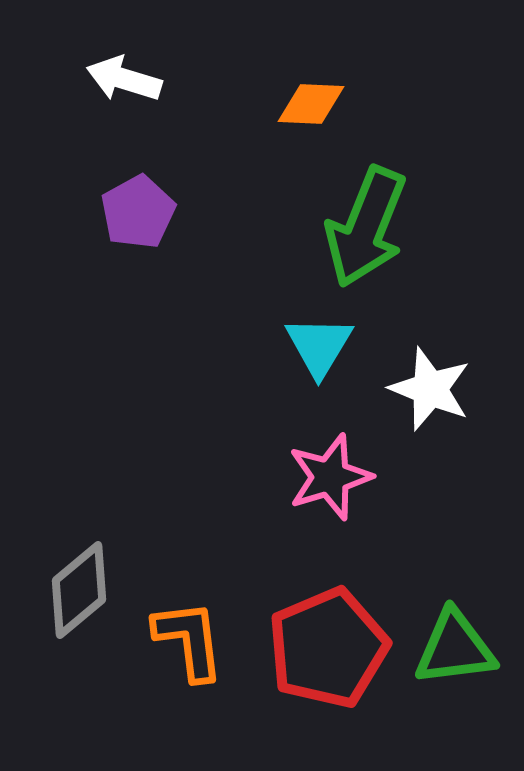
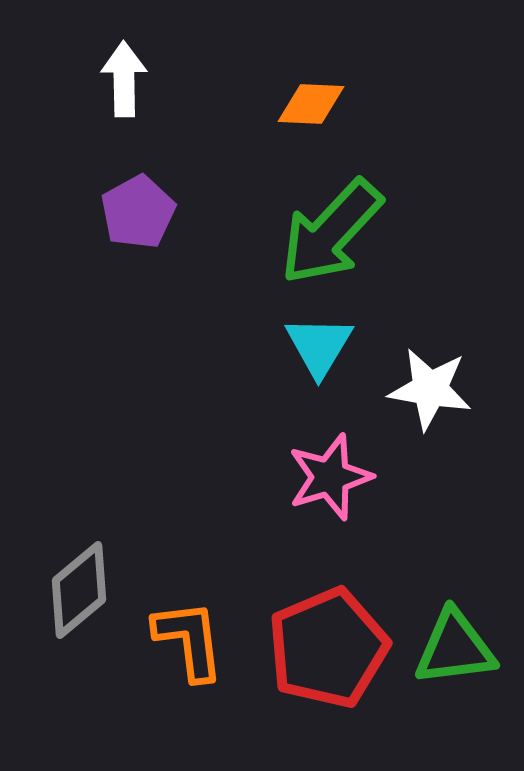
white arrow: rotated 72 degrees clockwise
green arrow: moved 35 px left, 5 px down; rotated 21 degrees clockwise
white star: rotated 12 degrees counterclockwise
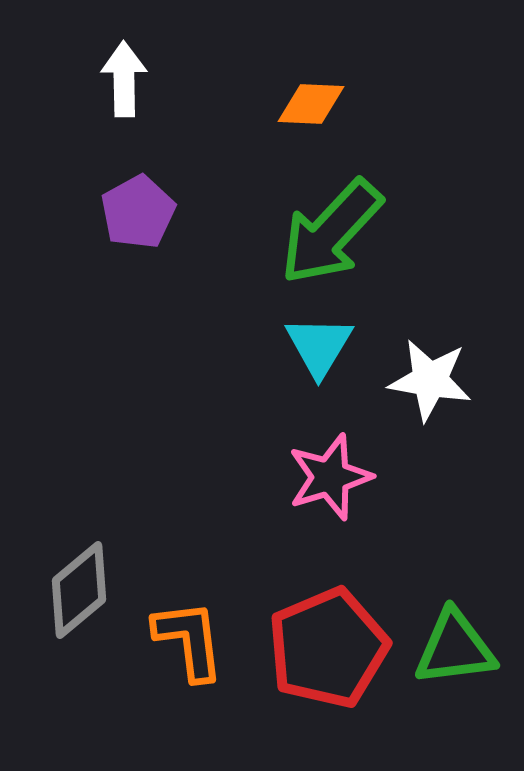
white star: moved 9 px up
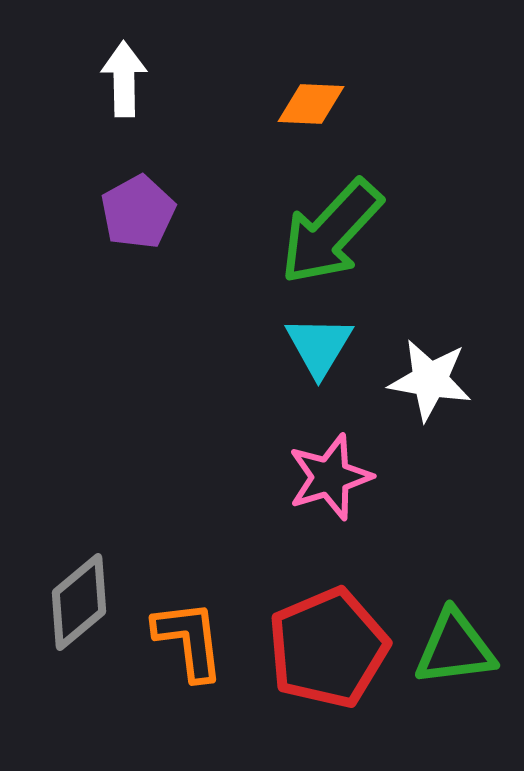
gray diamond: moved 12 px down
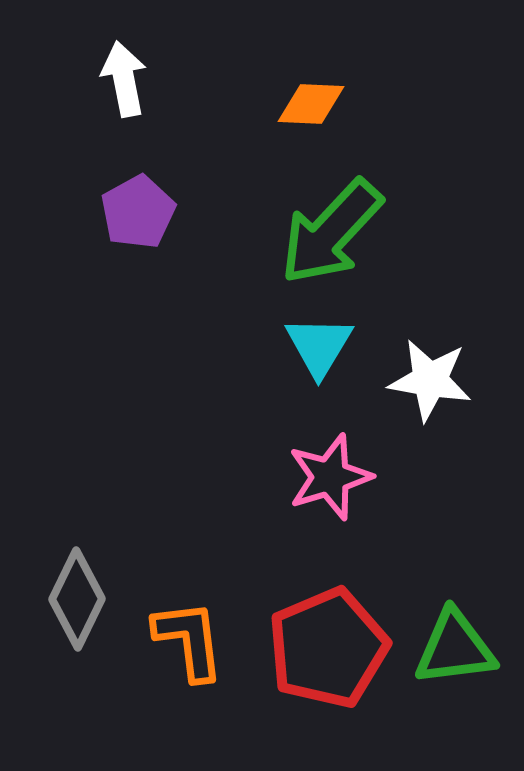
white arrow: rotated 10 degrees counterclockwise
gray diamond: moved 2 px left, 3 px up; rotated 24 degrees counterclockwise
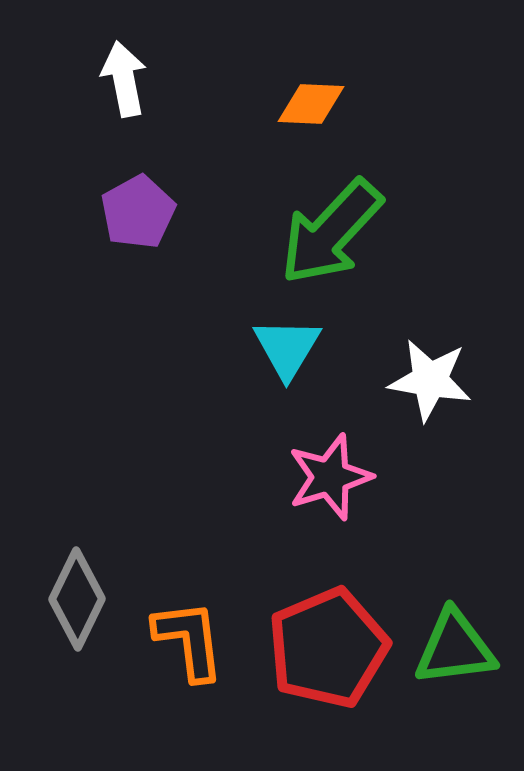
cyan triangle: moved 32 px left, 2 px down
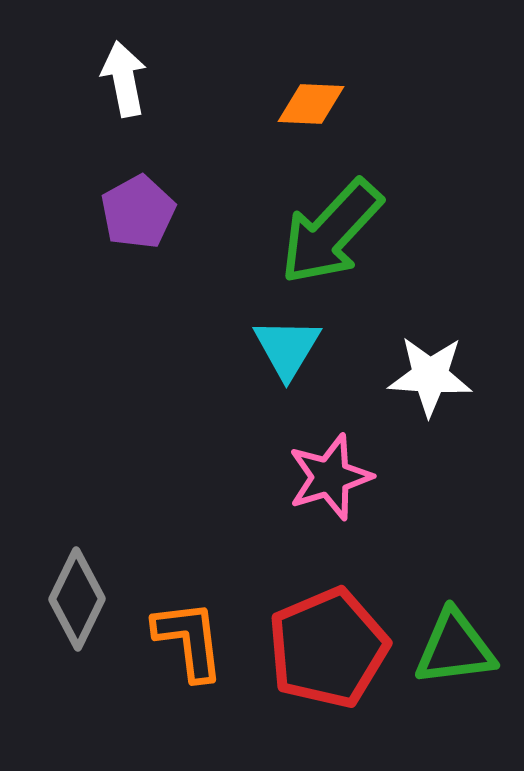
white star: moved 4 px up; rotated 6 degrees counterclockwise
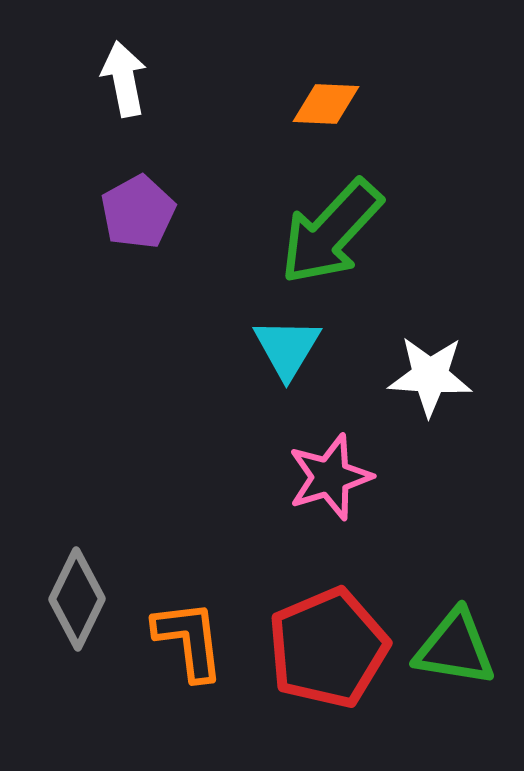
orange diamond: moved 15 px right
green triangle: rotated 16 degrees clockwise
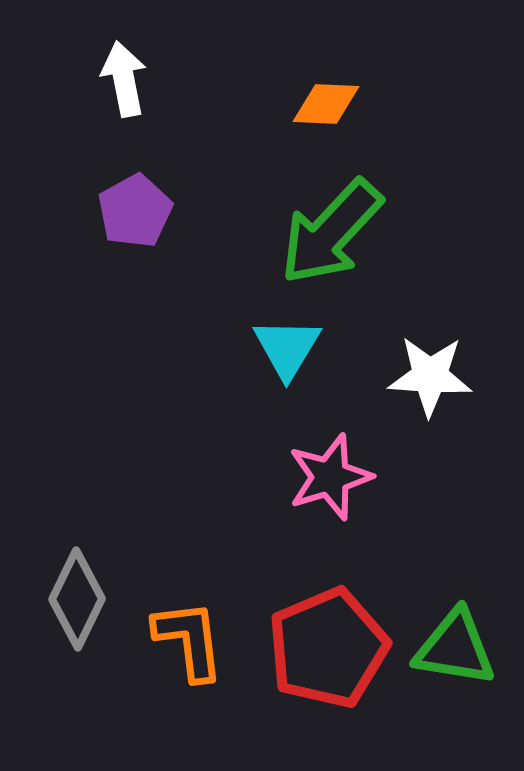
purple pentagon: moved 3 px left, 1 px up
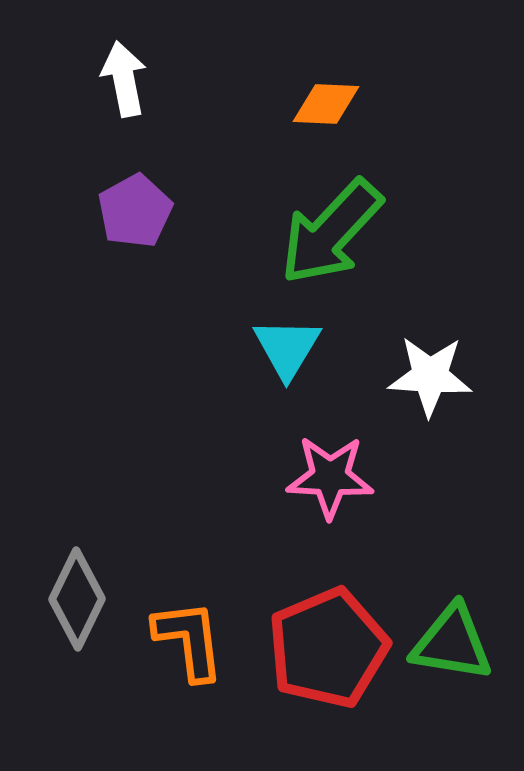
pink star: rotated 20 degrees clockwise
green triangle: moved 3 px left, 5 px up
